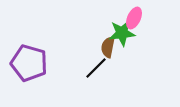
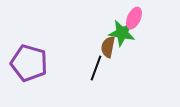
green star: rotated 16 degrees clockwise
black line: rotated 25 degrees counterclockwise
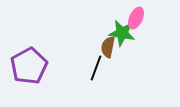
pink ellipse: moved 2 px right
purple pentagon: moved 3 px down; rotated 27 degrees clockwise
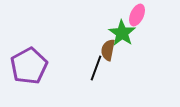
pink ellipse: moved 1 px right, 3 px up
green star: rotated 24 degrees clockwise
brown semicircle: moved 3 px down
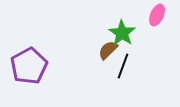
pink ellipse: moved 20 px right
brown semicircle: rotated 35 degrees clockwise
black line: moved 27 px right, 2 px up
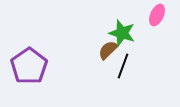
green star: rotated 16 degrees counterclockwise
purple pentagon: rotated 6 degrees counterclockwise
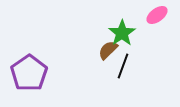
pink ellipse: rotated 30 degrees clockwise
green star: rotated 20 degrees clockwise
purple pentagon: moved 7 px down
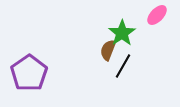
pink ellipse: rotated 10 degrees counterclockwise
brown semicircle: rotated 25 degrees counterclockwise
black line: rotated 10 degrees clockwise
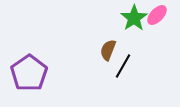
green star: moved 12 px right, 15 px up
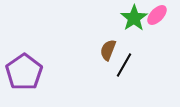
black line: moved 1 px right, 1 px up
purple pentagon: moved 5 px left, 1 px up
